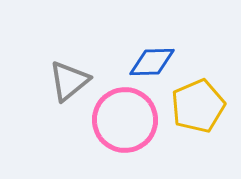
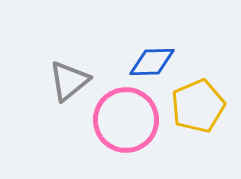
pink circle: moved 1 px right
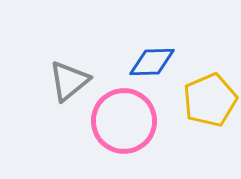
yellow pentagon: moved 12 px right, 6 px up
pink circle: moved 2 px left, 1 px down
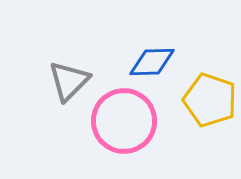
gray triangle: rotated 6 degrees counterclockwise
yellow pentagon: rotated 30 degrees counterclockwise
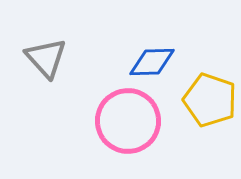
gray triangle: moved 23 px left, 23 px up; rotated 27 degrees counterclockwise
pink circle: moved 4 px right
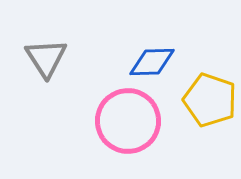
gray triangle: rotated 9 degrees clockwise
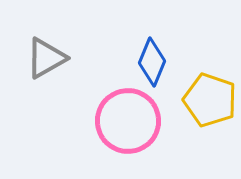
gray triangle: rotated 33 degrees clockwise
blue diamond: rotated 66 degrees counterclockwise
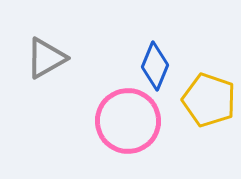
blue diamond: moved 3 px right, 4 px down
yellow pentagon: moved 1 px left
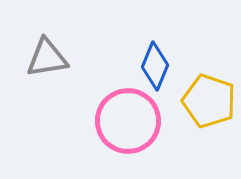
gray triangle: moved 1 px right; rotated 21 degrees clockwise
yellow pentagon: moved 1 px down
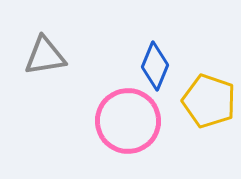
gray triangle: moved 2 px left, 2 px up
